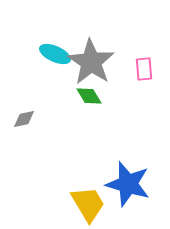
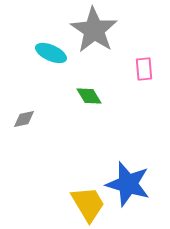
cyan ellipse: moved 4 px left, 1 px up
gray star: moved 3 px right, 32 px up
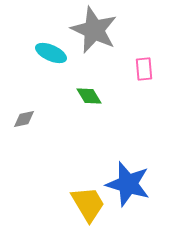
gray star: rotated 9 degrees counterclockwise
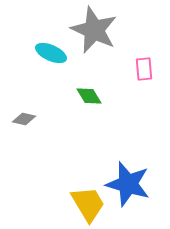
gray diamond: rotated 25 degrees clockwise
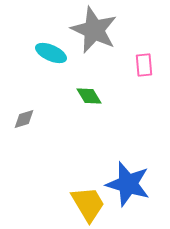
pink rectangle: moved 4 px up
gray diamond: rotated 30 degrees counterclockwise
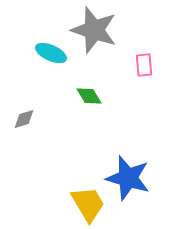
gray star: rotated 6 degrees counterclockwise
blue star: moved 6 px up
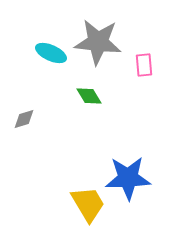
gray star: moved 4 px right, 12 px down; rotated 12 degrees counterclockwise
blue star: rotated 18 degrees counterclockwise
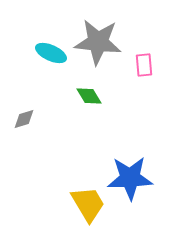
blue star: moved 2 px right
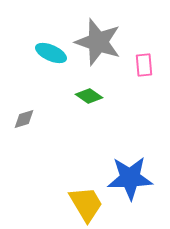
gray star: rotated 12 degrees clockwise
green diamond: rotated 24 degrees counterclockwise
yellow trapezoid: moved 2 px left
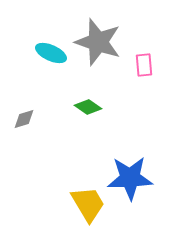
green diamond: moved 1 px left, 11 px down
yellow trapezoid: moved 2 px right
